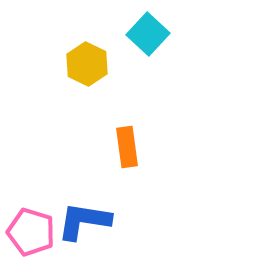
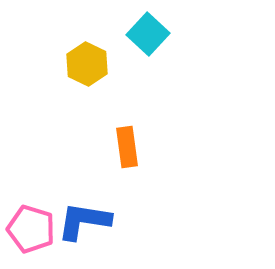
pink pentagon: moved 3 px up
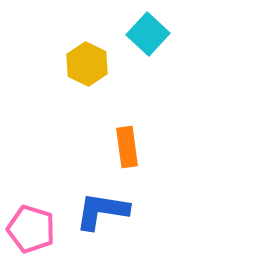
blue L-shape: moved 18 px right, 10 px up
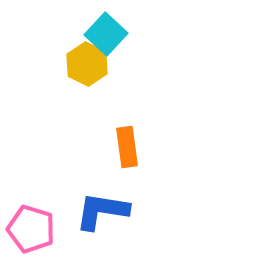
cyan square: moved 42 px left
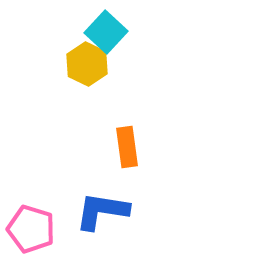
cyan square: moved 2 px up
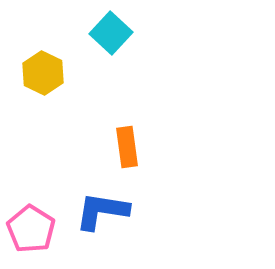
cyan square: moved 5 px right, 1 px down
yellow hexagon: moved 44 px left, 9 px down
pink pentagon: rotated 15 degrees clockwise
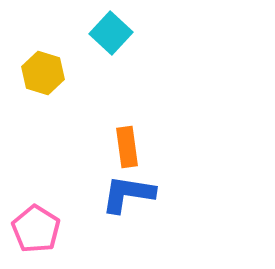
yellow hexagon: rotated 9 degrees counterclockwise
blue L-shape: moved 26 px right, 17 px up
pink pentagon: moved 5 px right
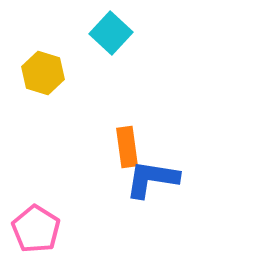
blue L-shape: moved 24 px right, 15 px up
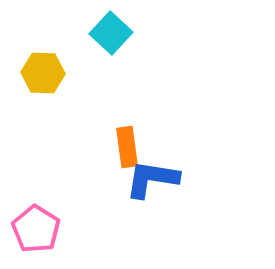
yellow hexagon: rotated 15 degrees counterclockwise
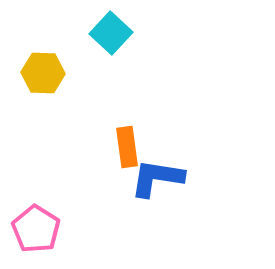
blue L-shape: moved 5 px right, 1 px up
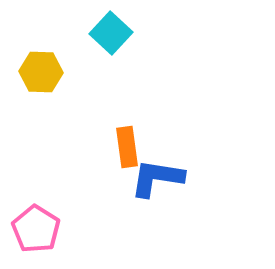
yellow hexagon: moved 2 px left, 1 px up
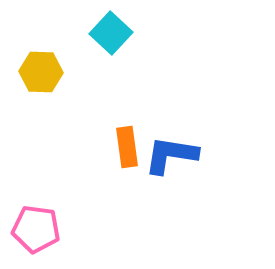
blue L-shape: moved 14 px right, 23 px up
pink pentagon: rotated 24 degrees counterclockwise
